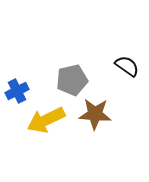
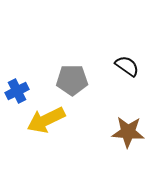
gray pentagon: rotated 12 degrees clockwise
brown star: moved 33 px right, 18 px down
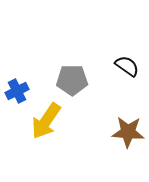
yellow arrow: moved 1 px down; rotated 30 degrees counterclockwise
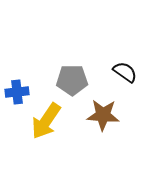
black semicircle: moved 2 px left, 6 px down
blue cross: moved 1 px down; rotated 20 degrees clockwise
brown star: moved 25 px left, 17 px up
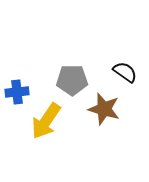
brown star: moved 1 px right, 6 px up; rotated 12 degrees clockwise
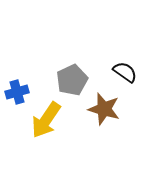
gray pentagon: rotated 24 degrees counterclockwise
blue cross: rotated 10 degrees counterclockwise
yellow arrow: moved 1 px up
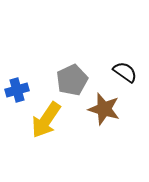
blue cross: moved 2 px up
